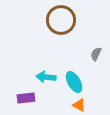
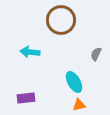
cyan arrow: moved 16 px left, 25 px up
orange triangle: rotated 40 degrees counterclockwise
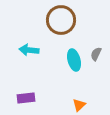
cyan arrow: moved 1 px left, 2 px up
cyan ellipse: moved 22 px up; rotated 15 degrees clockwise
orange triangle: rotated 32 degrees counterclockwise
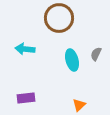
brown circle: moved 2 px left, 2 px up
cyan arrow: moved 4 px left, 1 px up
cyan ellipse: moved 2 px left
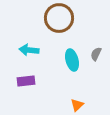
cyan arrow: moved 4 px right, 1 px down
purple rectangle: moved 17 px up
orange triangle: moved 2 px left
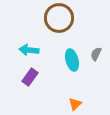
purple rectangle: moved 4 px right, 4 px up; rotated 48 degrees counterclockwise
orange triangle: moved 2 px left, 1 px up
